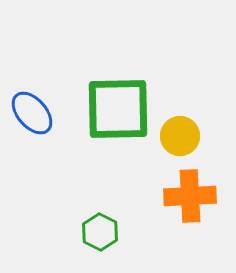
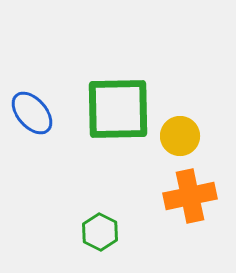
orange cross: rotated 9 degrees counterclockwise
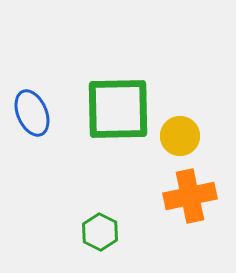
blue ellipse: rotated 18 degrees clockwise
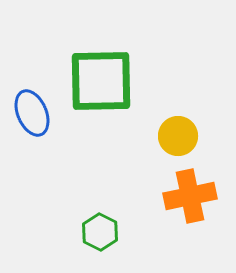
green square: moved 17 px left, 28 px up
yellow circle: moved 2 px left
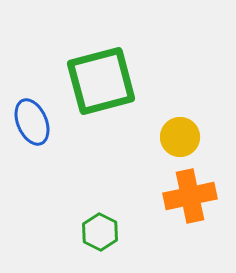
green square: rotated 14 degrees counterclockwise
blue ellipse: moved 9 px down
yellow circle: moved 2 px right, 1 px down
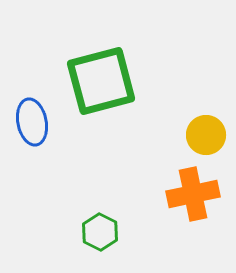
blue ellipse: rotated 12 degrees clockwise
yellow circle: moved 26 px right, 2 px up
orange cross: moved 3 px right, 2 px up
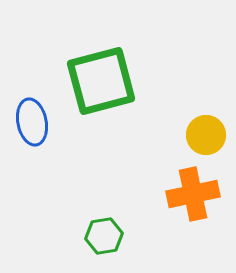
green hexagon: moved 4 px right, 4 px down; rotated 24 degrees clockwise
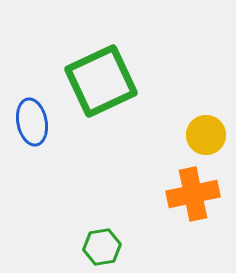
green square: rotated 10 degrees counterclockwise
green hexagon: moved 2 px left, 11 px down
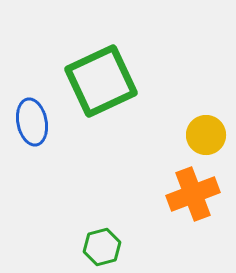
orange cross: rotated 9 degrees counterclockwise
green hexagon: rotated 6 degrees counterclockwise
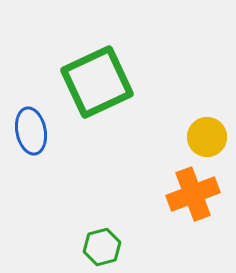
green square: moved 4 px left, 1 px down
blue ellipse: moved 1 px left, 9 px down
yellow circle: moved 1 px right, 2 px down
